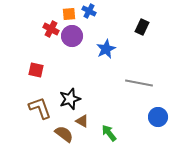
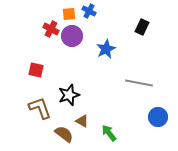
black star: moved 1 px left, 4 px up
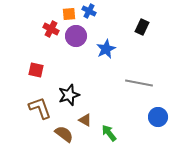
purple circle: moved 4 px right
brown triangle: moved 3 px right, 1 px up
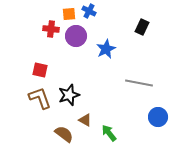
red cross: rotated 21 degrees counterclockwise
red square: moved 4 px right
brown L-shape: moved 10 px up
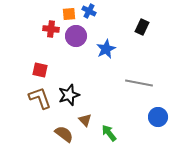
brown triangle: rotated 16 degrees clockwise
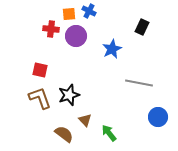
blue star: moved 6 px right
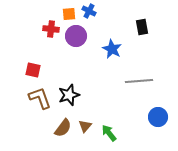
black rectangle: rotated 35 degrees counterclockwise
blue star: rotated 18 degrees counterclockwise
red square: moved 7 px left
gray line: moved 2 px up; rotated 16 degrees counterclockwise
brown triangle: moved 6 px down; rotated 24 degrees clockwise
brown semicircle: moved 1 px left, 6 px up; rotated 90 degrees clockwise
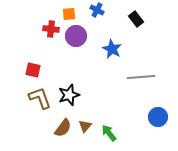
blue cross: moved 8 px right, 1 px up
black rectangle: moved 6 px left, 8 px up; rotated 28 degrees counterclockwise
gray line: moved 2 px right, 4 px up
